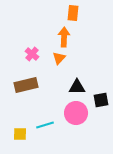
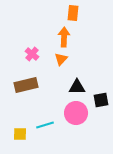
orange triangle: moved 2 px right, 1 px down
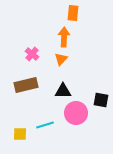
black triangle: moved 14 px left, 4 px down
black square: rotated 21 degrees clockwise
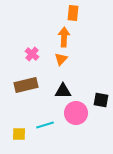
yellow square: moved 1 px left
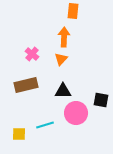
orange rectangle: moved 2 px up
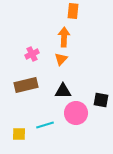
pink cross: rotated 24 degrees clockwise
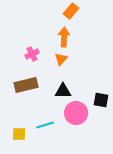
orange rectangle: moved 2 px left; rotated 35 degrees clockwise
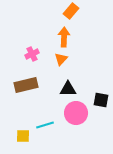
black triangle: moved 5 px right, 2 px up
yellow square: moved 4 px right, 2 px down
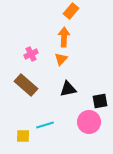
pink cross: moved 1 px left
brown rectangle: rotated 55 degrees clockwise
black triangle: rotated 12 degrees counterclockwise
black square: moved 1 px left, 1 px down; rotated 21 degrees counterclockwise
pink circle: moved 13 px right, 9 px down
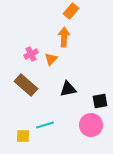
orange triangle: moved 10 px left
pink circle: moved 2 px right, 3 px down
